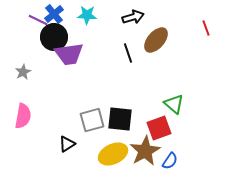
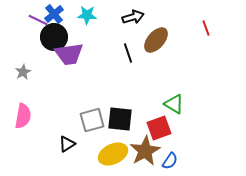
green triangle: rotated 10 degrees counterclockwise
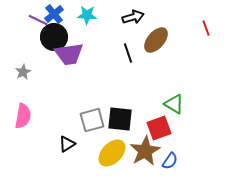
yellow ellipse: moved 1 px left, 1 px up; rotated 20 degrees counterclockwise
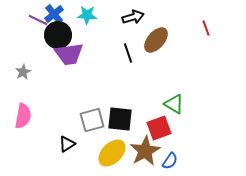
black circle: moved 4 px right, 2 px up
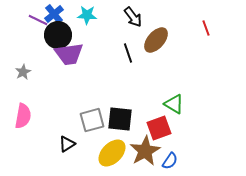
black arrow: rotated 70 degrees clockwise
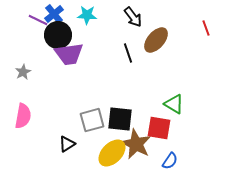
red square: rotated 30 degrees clockwise
brown star: moved 9 px left, 7 px up; rotated 16 degrees counterclockwise
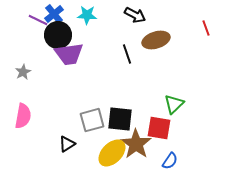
black arrow: moved 2 px right, 2 px up; rotated 25 degrees counterclockwise
brown ellipse: rotated 32 degrees clockwise
black line: moved 1 px left, 1 px down
green triangle: rotated 45 degrees clockwise
brown star: rotated 8 degrees clockwise
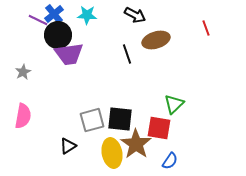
black triangle: moved 1 px right, 2 px down
yellow ellipse: rotated 56 degrees counterclockwise
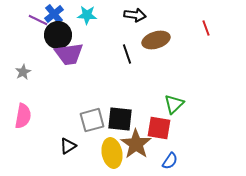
black arrow: rotated 20 degrees counterclockwise
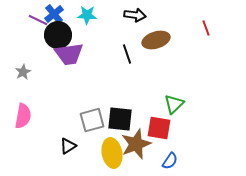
brown star: rotated 16 degrees clockwise
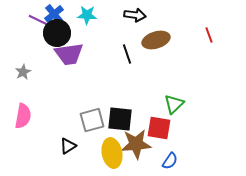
red line: moved 3 px right, 7 px down
black circle: moved 1 px left, 2 px up
brown star: rotated 16 degrees clockwise
